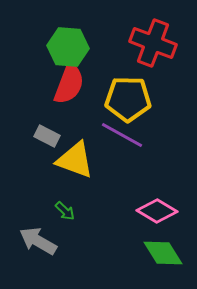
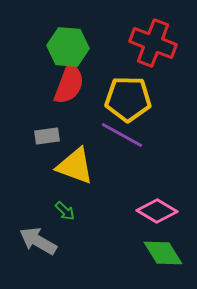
gray rectangle: rotated 35 degrees counterclockwise
yellow triangle: moved 6 px down
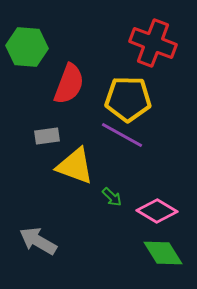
green hexagon: moved 41 px left
green arrow: moved 47 px right, 14 px up
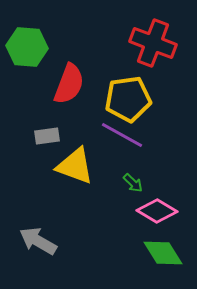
yellow pentagon: rotated 9 degrees counterclockwise
green arrow: moved 21 px right, 14 px up
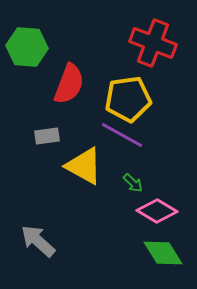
yellow triangle: moved 9 px right; rotated 9 degrees clockwise
gray arrow: rotated 12 degrees clockwise
